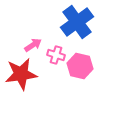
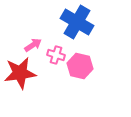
blue cross: rotated 24 degrees counterclockwise
red star: moved 1 px left, 1 px up
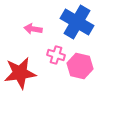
pink arrow: moved 16 px up; rotated 138 degrees counterclockwise
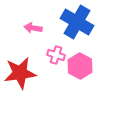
pink arrow: moved 1 px up
pink hexagon: rotated 15 degrees clockwise
